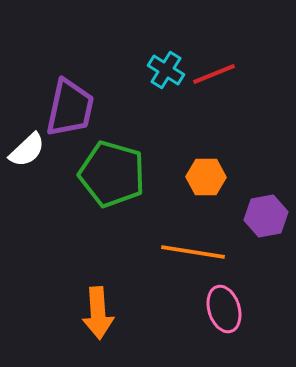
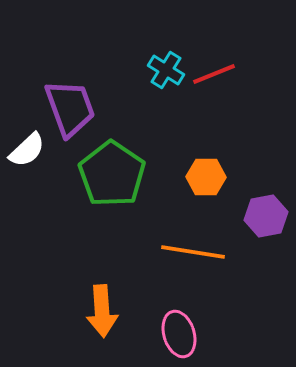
purple trapezoid: rotated 32 degrees counterclockwise
green pentagon: rotated 18 degrees clockwise
pink ellipse: moved 45 px left, 25 px down
orange arrow: moved 4 px right, 2 px up
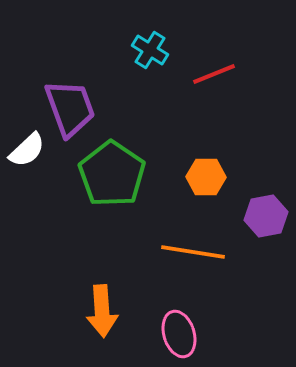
cyan cross: moved 16 px left, 20 px up
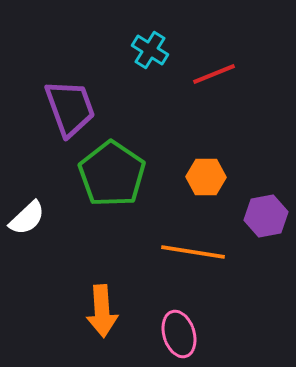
white semicircle: moved 68 px down
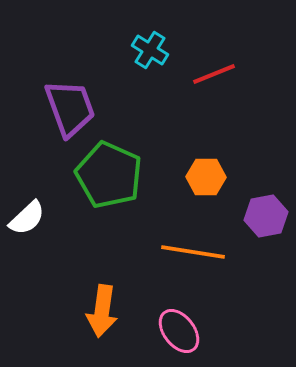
green pentagon: moved 3 px left, 1 px down; rotated 10 degrees counterclockwise
orange arrow: rotated 12 degrees clockwise
pink ellipse: moved 3 px up; rotated 21 degrees counterclockwise
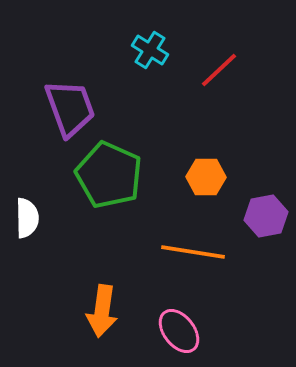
red line: moved 5 px right, 4 px up; rotated 21 degrees counterclockwise
white semicircle: rotated 48 degrees counterclockwise
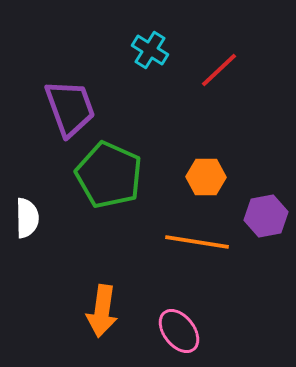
orange line: moved 4 px right, 10 px up
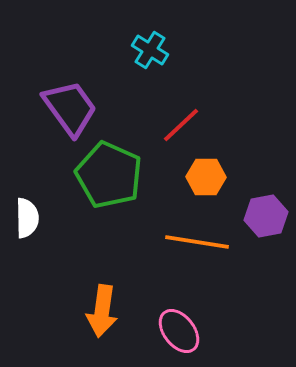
red line: moved 38 px left, 55 px down
purple trapezoid: rotated 16 degrees counterclockwise
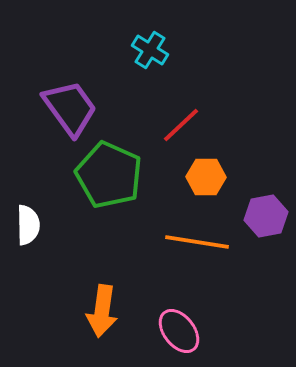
white semicircle: moved 1 px right, 7 px down
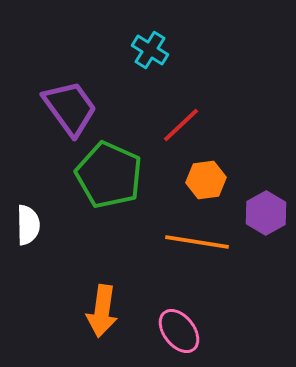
orange hexagon: moved 3 px down; rotated 9 degrees counterclockwise
purple hexagon: moved 3 px up; rotated 18 degrees counterclockwise
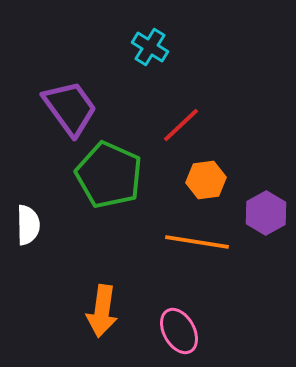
cyan cross: moved 3 px up
pink ellipse: rotated 9 degrees clockwise
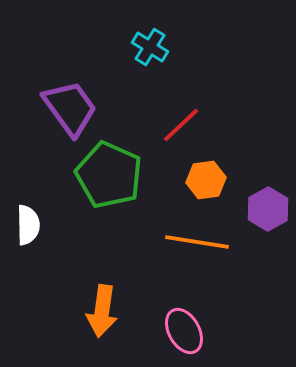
purple hexagon: moved 2 px right, 4 px up
pink ellipse: moved 5 px right
